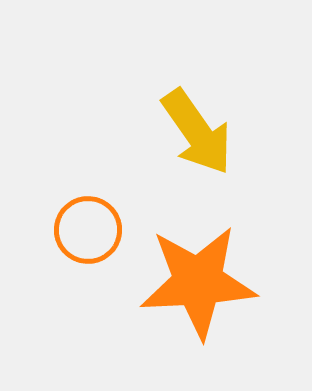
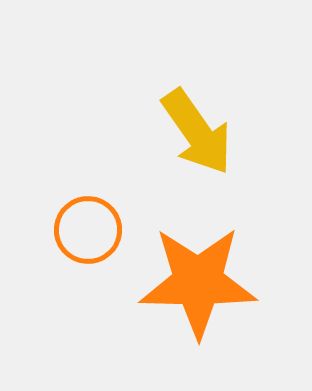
orange star: rotated 4 degrees clockwise
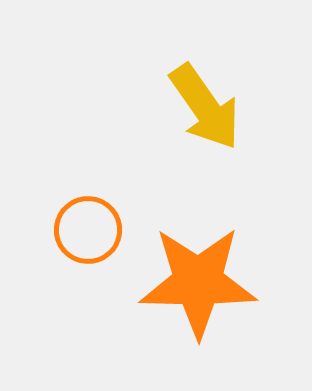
yellow arrow: moved 8 px right, 25 px up
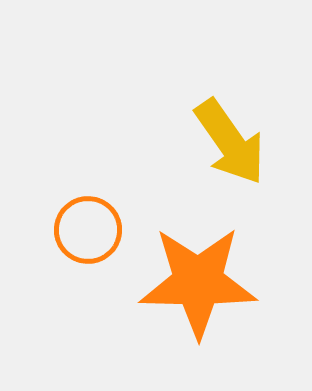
yellow arrow: moved 25 px right, 35 px down
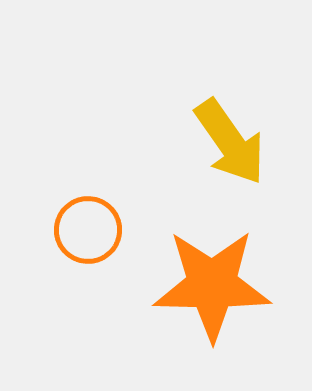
orange star: moved 14 px right, 3 px down
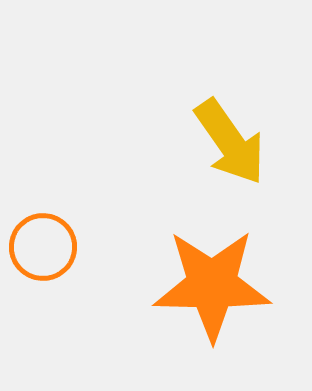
orange circle: moved 45 px left, 17 px down
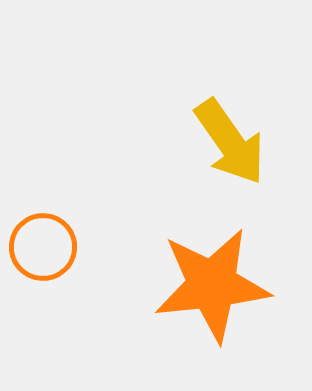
orange star: rotated 7 degrees counterclockwise
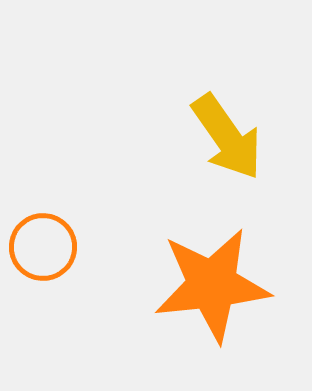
yellow arrow: moved 3 px left, 5 px up
